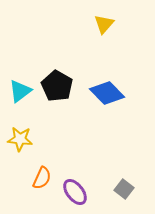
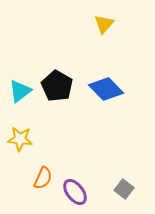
blue diamond: moved 1 px left, 4 px up
orange semicircle: moved 1 px right
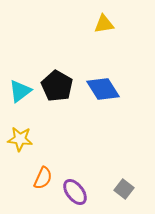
yellow triangle: rotated 40 degrees clockwise
blue diamond: moved 3 px left; rotated 12 degrees clockwise
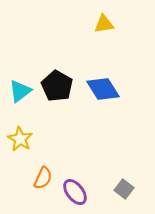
yellow star: rotated 25 degrees clockwise
